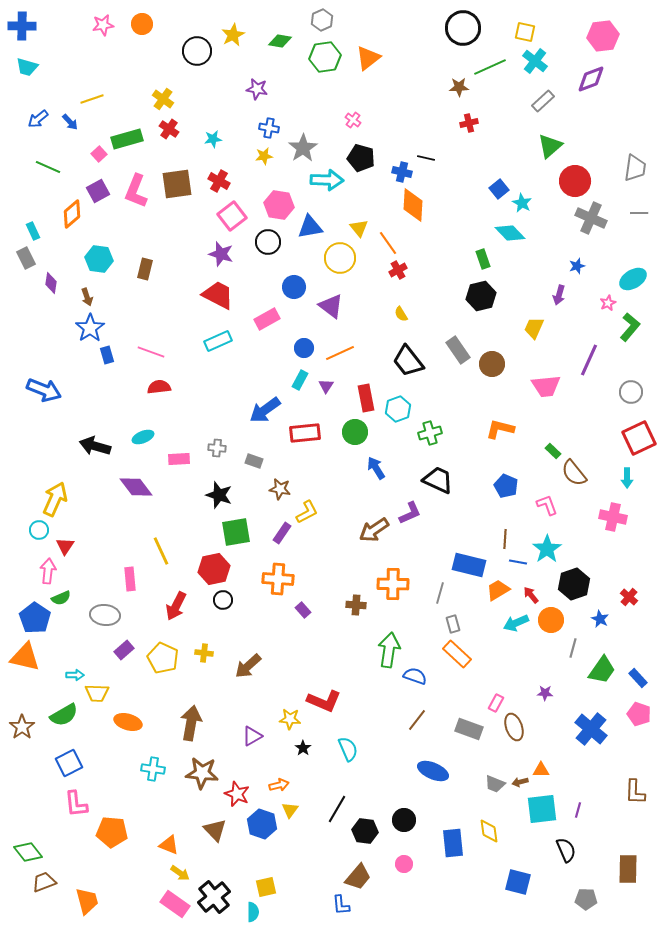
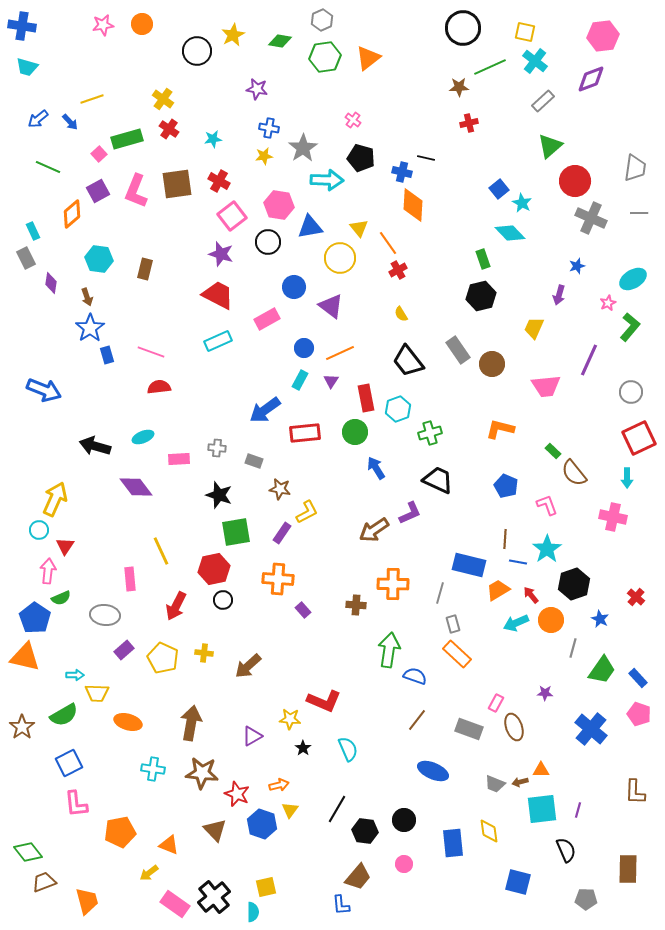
blue cross at (22, 26): rotated 8 degrees clockwise
purple triangle at (326, 386): moved 5 px right, 5 px up
red cross at (629, 597): moved 7 px right
orange pentagon at (112, 832): moved 8 px right; rotated 16 degrees counterclockwise
yellow arrow at (180, 873): moved 31 px left; rotated 108 degrees clockwise
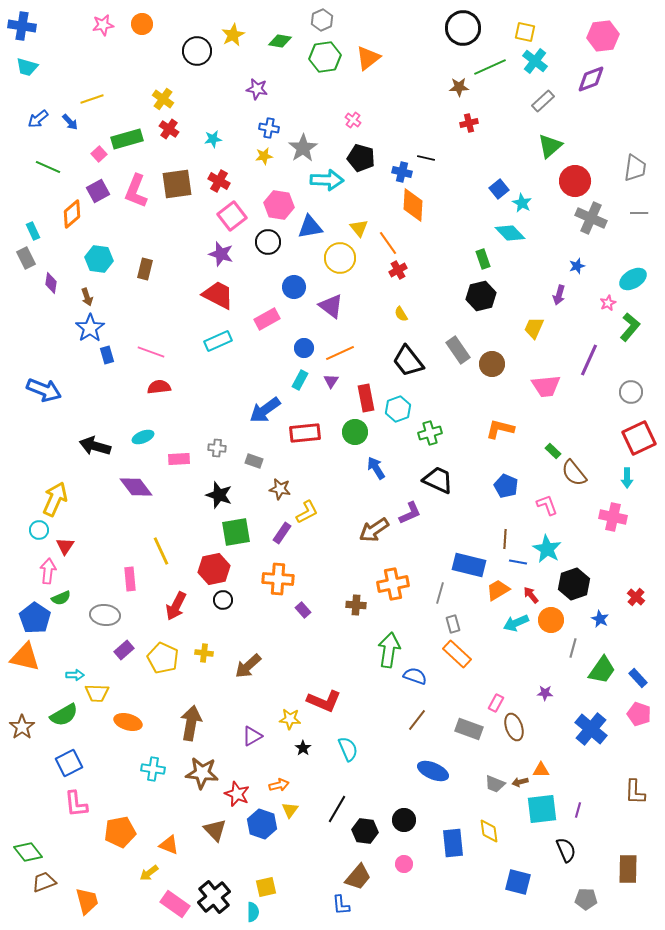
cyan star at (547, 549): rotated 8 degrees counterclockwise
orange cross at (393, 584): rotated 12 degrees counterclockwise
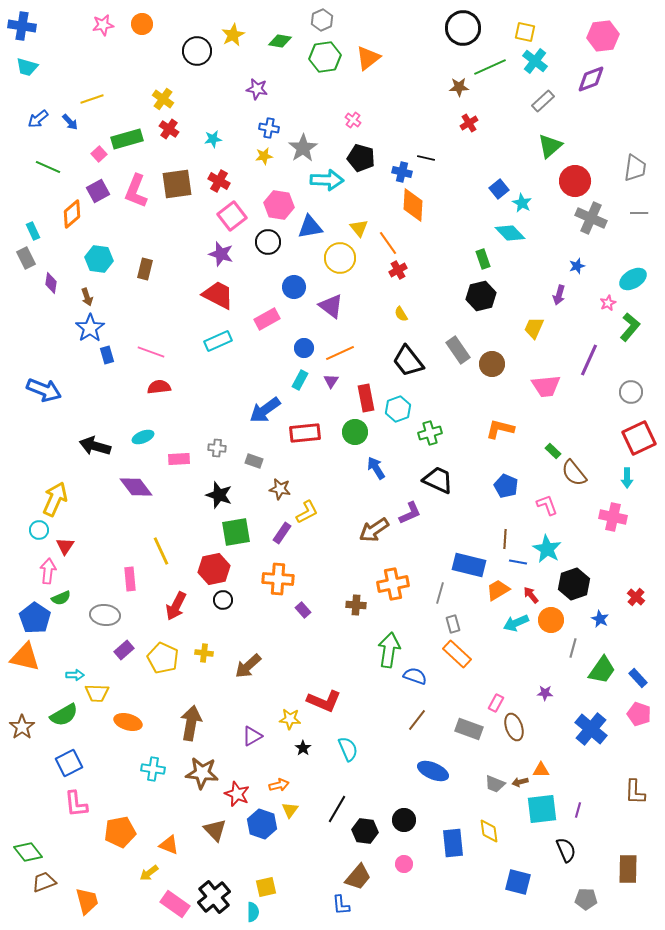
red cross at (469, 123): rotated 18 degrees counterclockwise
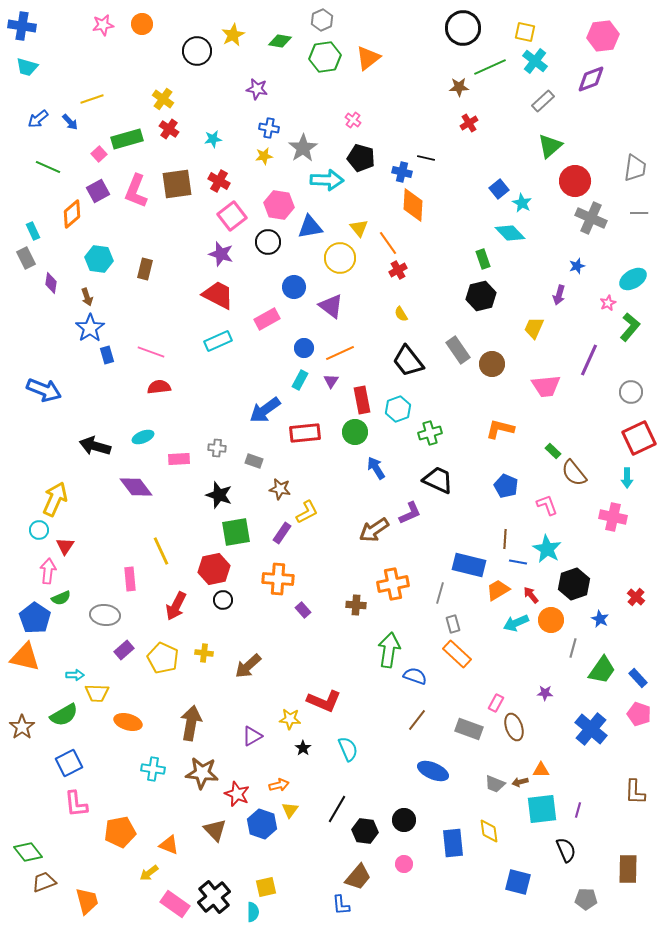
red rectangle at (366, 398): moved 4 px left, 2 px down
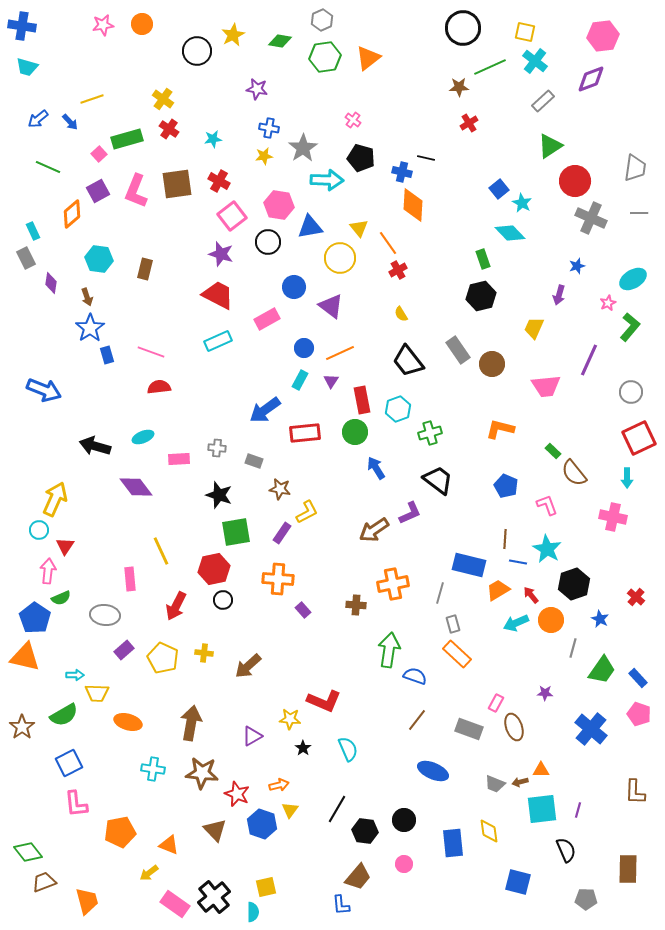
green triangle at (550, 146): rotated 8 degrees clockwise
black trapezoid at (438, 480): rotated 12 degrees clockwise
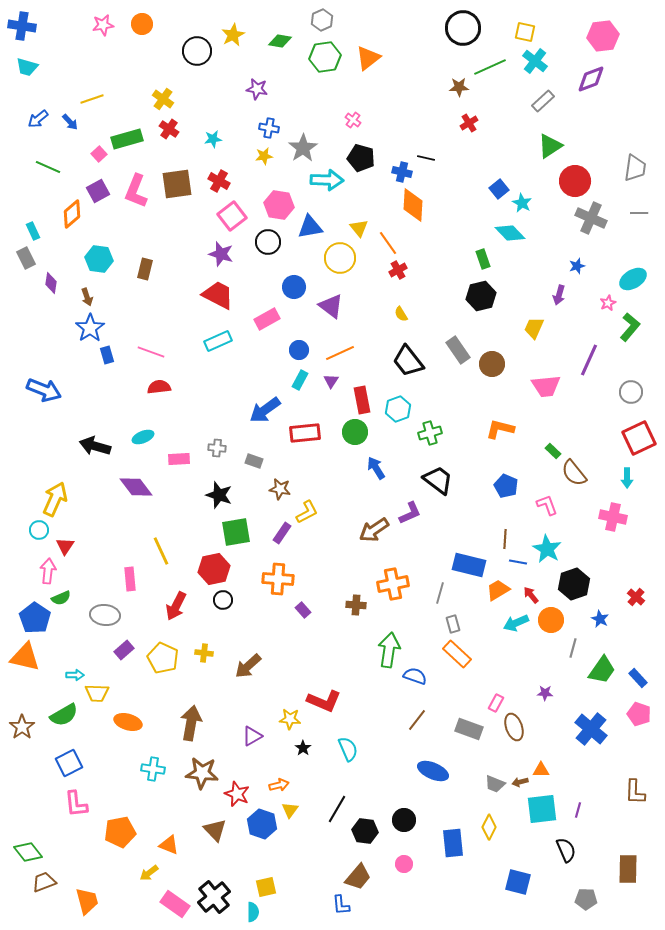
blue circle at (304, 348): moved 5 px left, 2 px down
yellow diamond at (489, 831): moved 4 px up; rotated 35 degrees clockwise
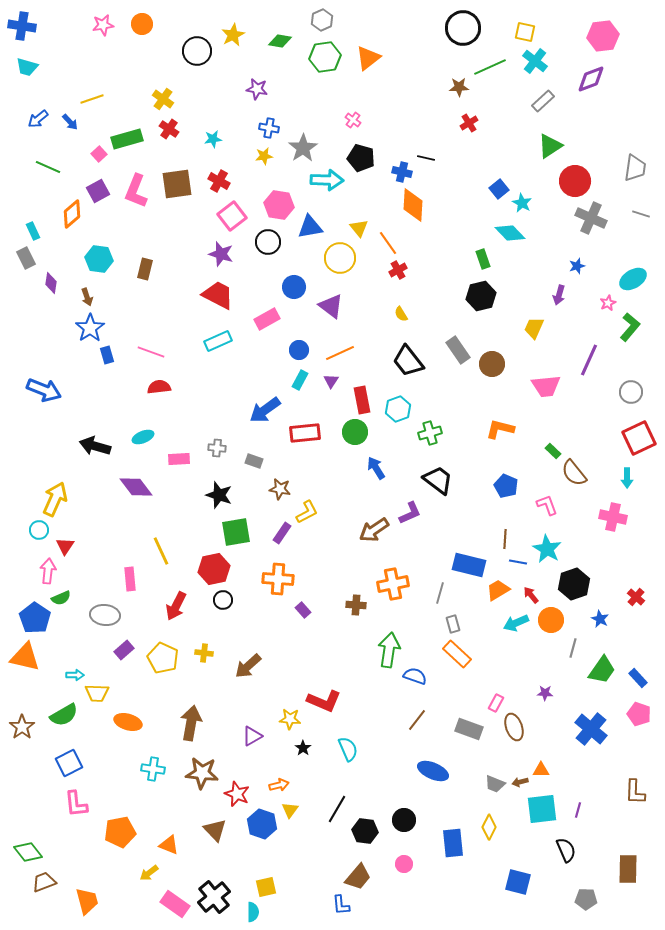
gray line at (639, 213): moved 2 px right, 1 px down; rotated 18 degrees clockwise
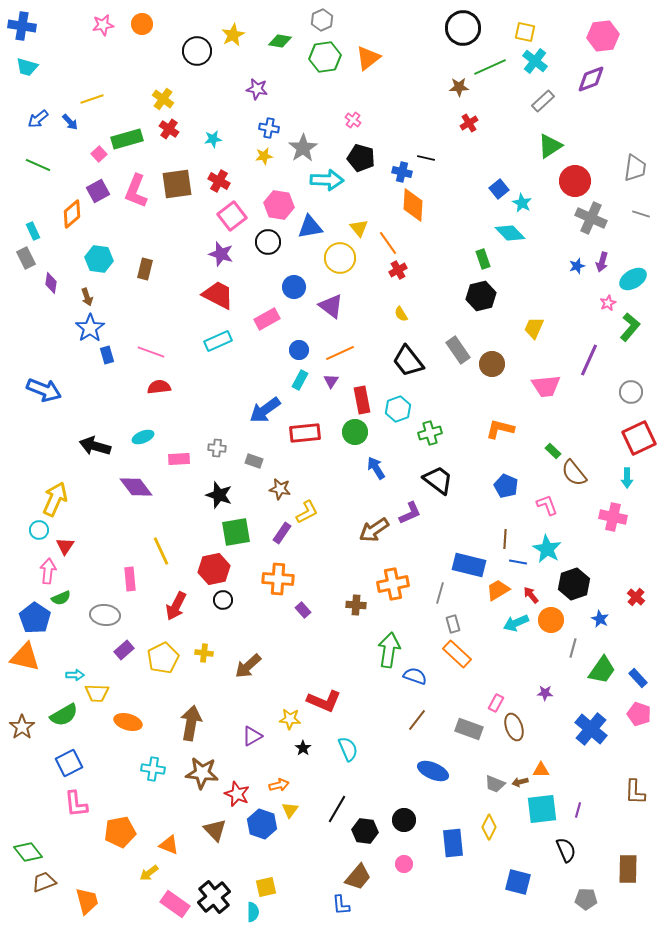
green line at (48, 167): moved 10 px left, 2 px up
purple arrow at (559, 295): moved 43 px right, 33 px up
yellow pentagon at (163, 658): rotated 20 degrees clockwise
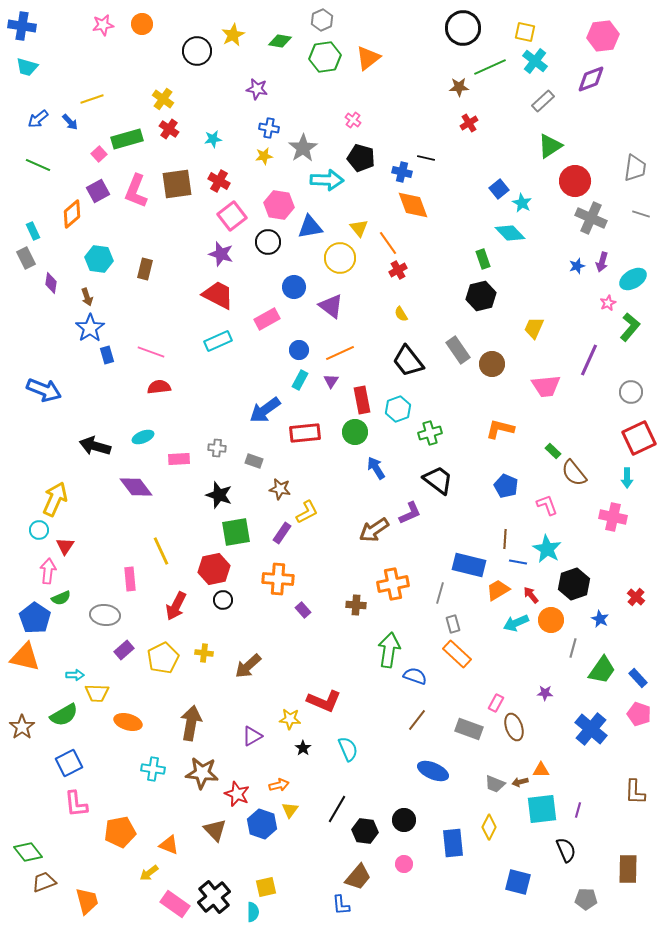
orange diamond at (413, 205): rotated 24 degrees counterclockwise
